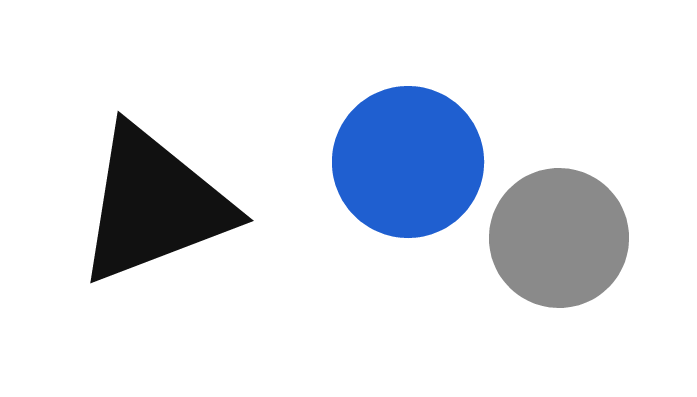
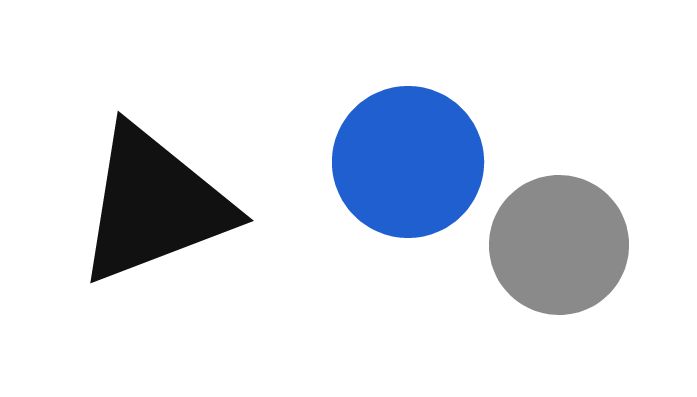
gray circle: moved 7 px down
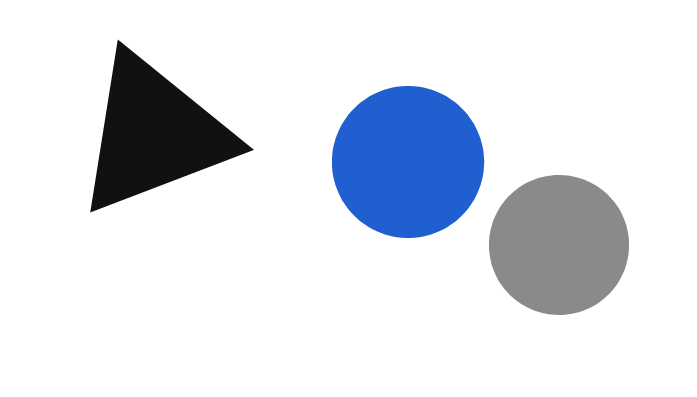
black triangle: moved 71 px up
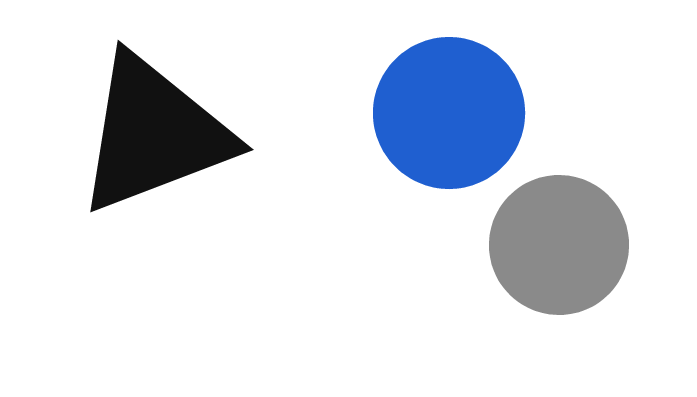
blue circle: moved 41 px right, 49 px up
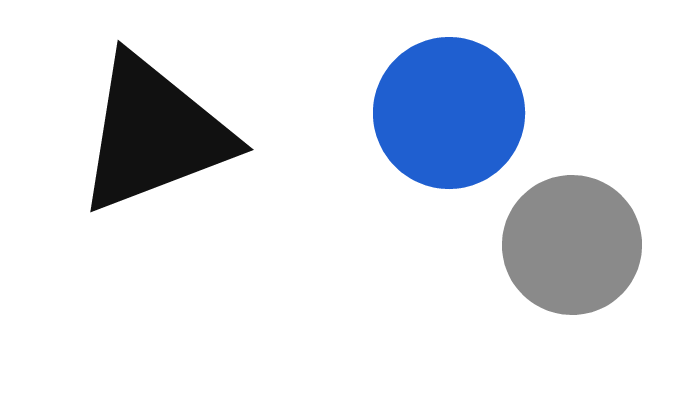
gray circle: moved 13 px right
